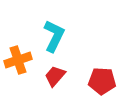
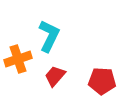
cyan L-shape: moved 5 px left
orange cross: moved 1 px up
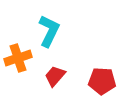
cyan L-shape: moved 5 px up
orange cross: moved 1 px up
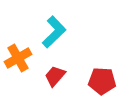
cyan L-shape: moved 5 px right, 1 px down; rotated 20 degrees clockwise
orange cross: rotated 12 degrees counterclockwise
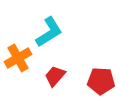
cyan L-shape: moved 5 px left; rotated 12 degrees clockwise
red pentagon: moved 1 px left
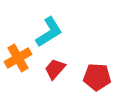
red trapezoid: moved 7 px up
red pentagon: moved 4 px left, 4 px up
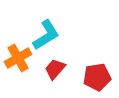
cyan L-shape: moved 3 px left, 3 px down
red pentagon: rotated 12 degrees counterclockwise
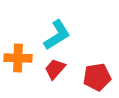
cyan L-shape: moved 11 px right
orange cross: rotated 32 degrees clockwise
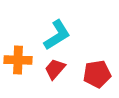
orange cross: moved 2 px down
red pentagon: moved 3 px up
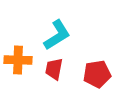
red trapezoid: moved 1 px left; rotated 30 degrees counterclockwise
